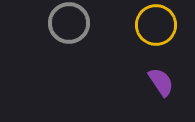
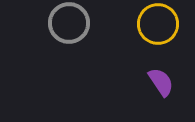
yellow circle: moved 2 px right, 1 px up
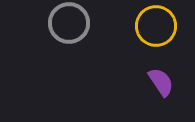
yellow circle: moved 2 px left, 2 px down
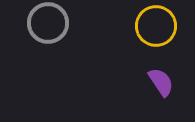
gray circle: moved 21 px left
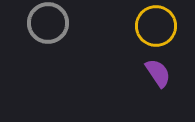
purple semicircle: moved 3 px left, 9 px up
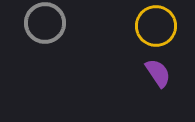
gray circle: moved 3 px left
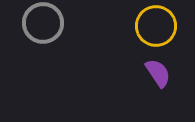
gray circle: moved 2 px left
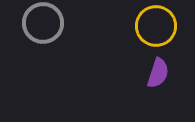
purple semicircle: rotated 52 degrees clockwise
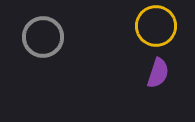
gray circle: moved 14 px down
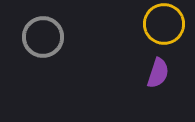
yellow circle: moved 8 px right, 2 px up
